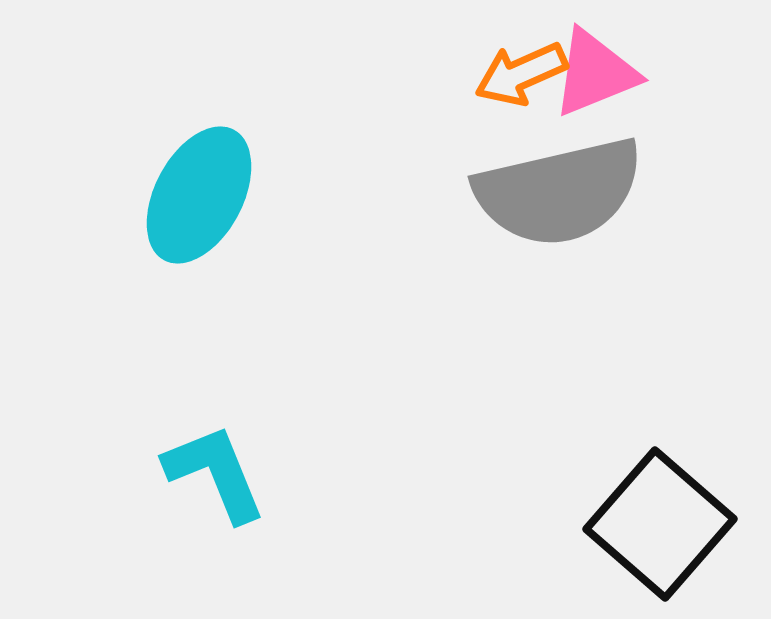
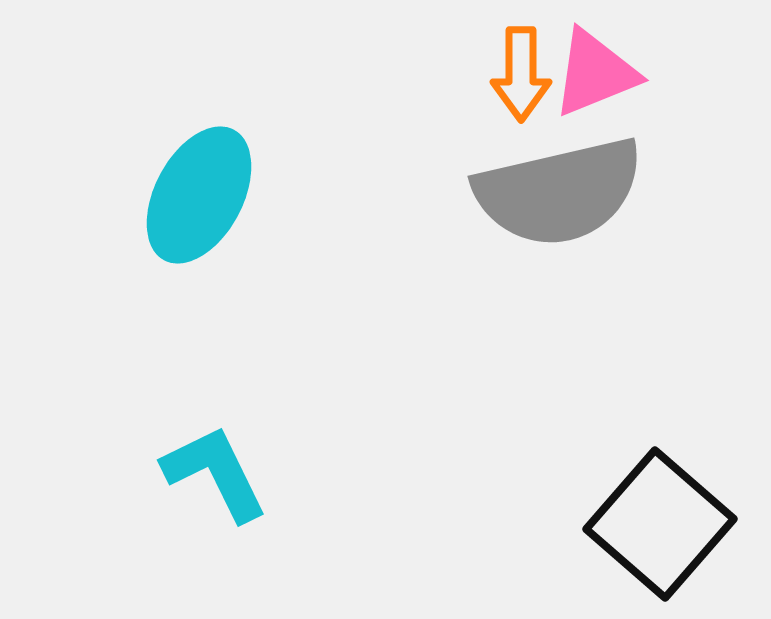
orange arrow: rotated 66 degrees counterclockwise
cyan L-shape: rotated 4 degrees counterclockwise
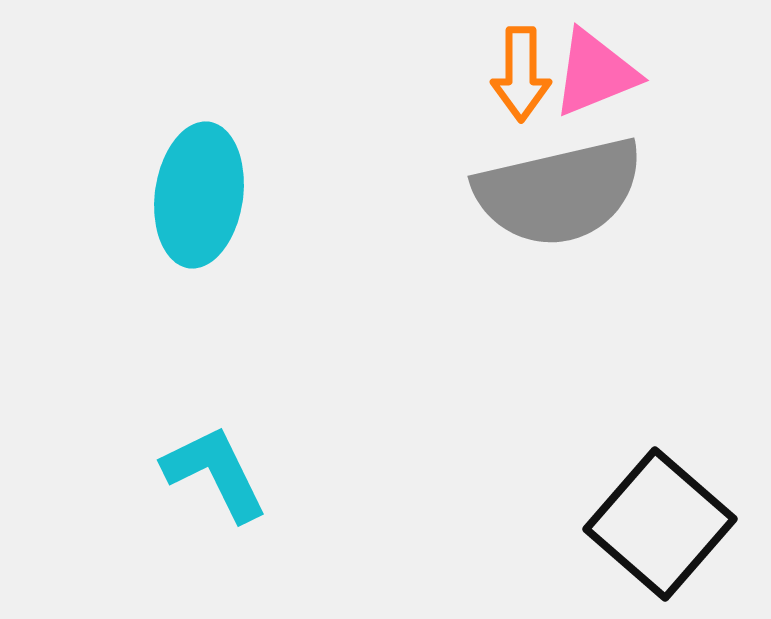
cyan ellipse: rotated 20 degrees counterclockwise
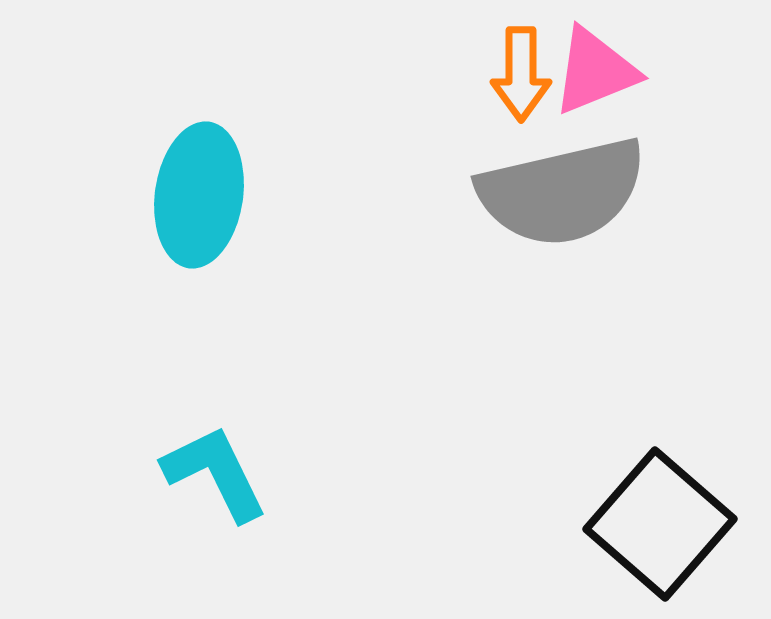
pink triangle: moved 2 px up
gray semicircle: moved 3 px right
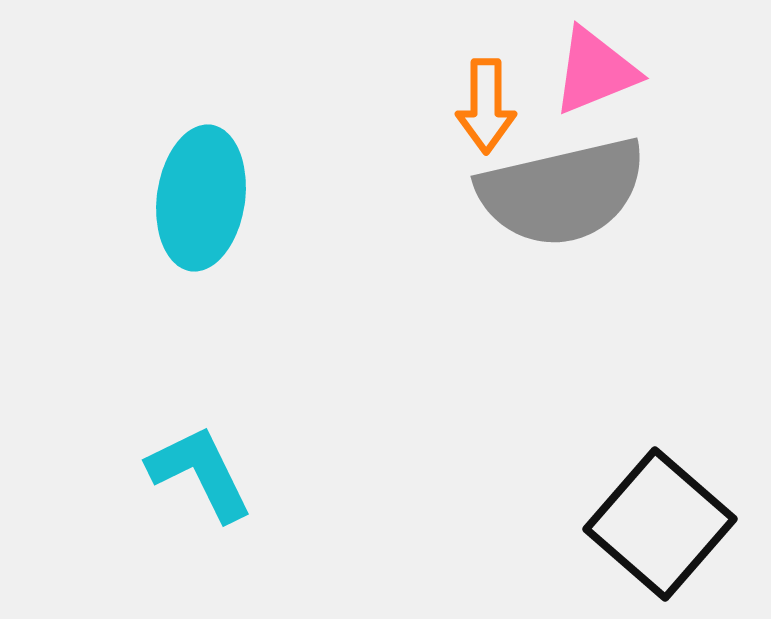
orange arrow: moved 35 px left, 32 px down
cyan ellipse: moved 2 px right, 3 px down
cyan L-shape: moved 15 px left
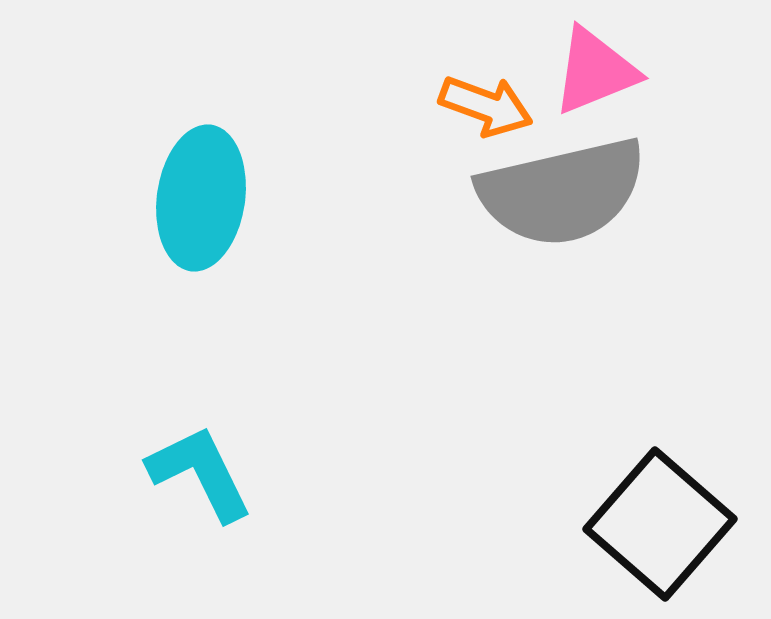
orange arrow: rotated 70 degrees counterclockwise
